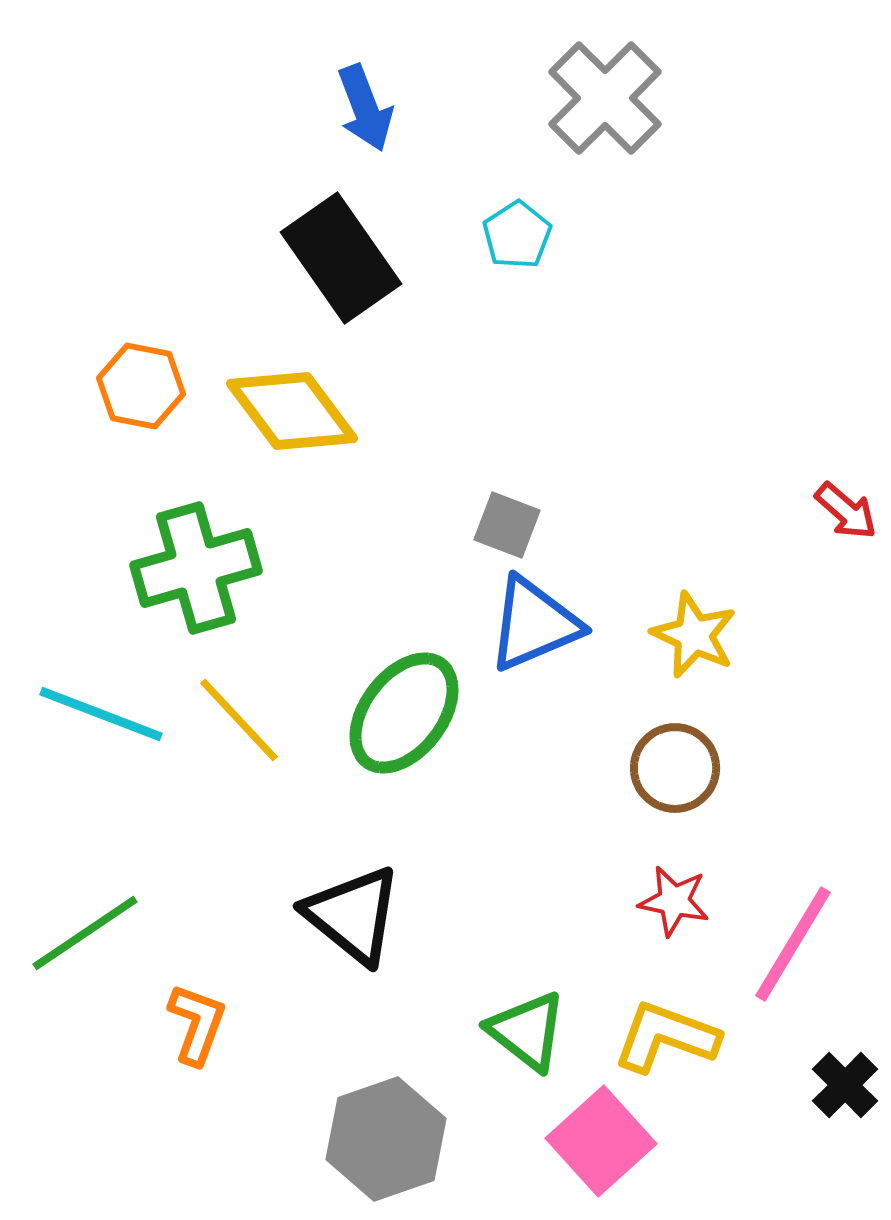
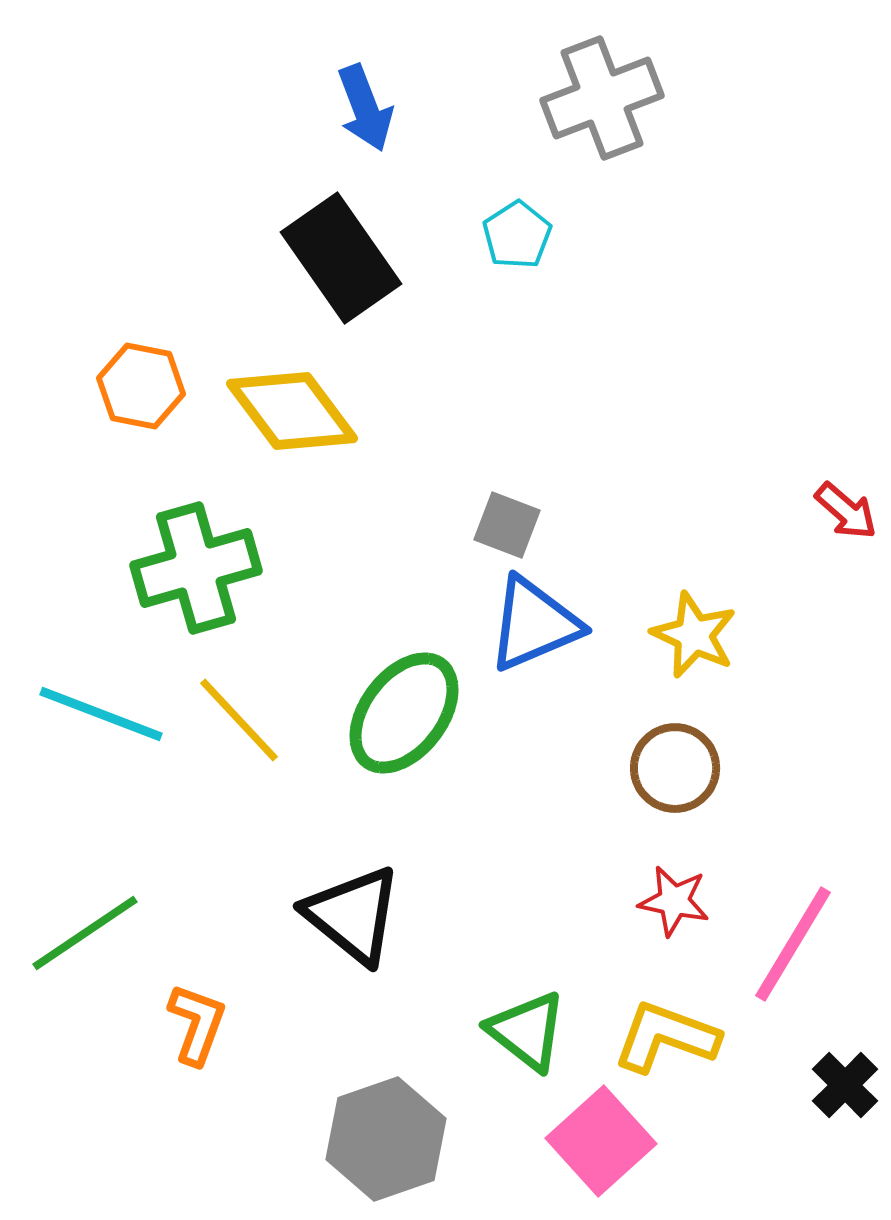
gray cross: moved 3 px left; rotated 24 degrees clockwise
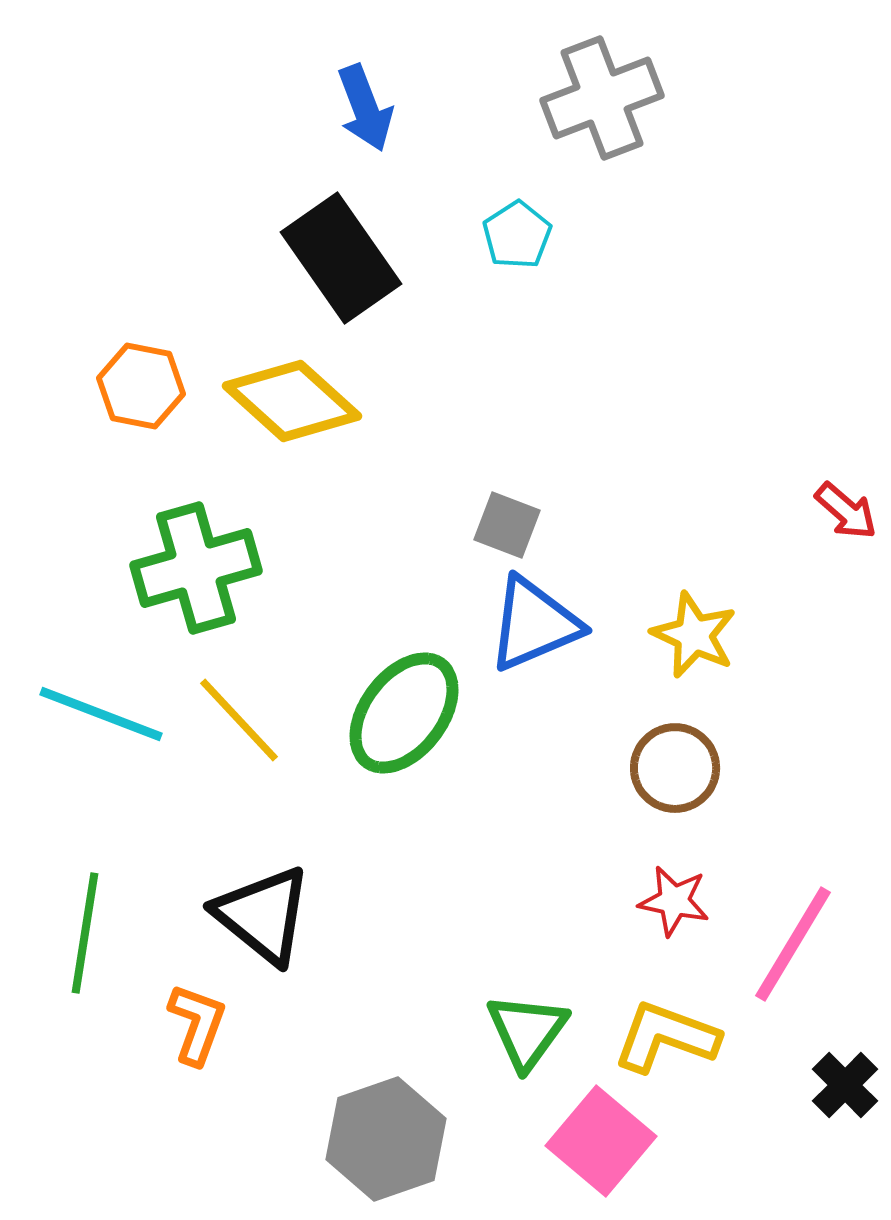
yellow diamond: moved 10 px up; rotated 11 degrees counterclockwise
black triangle: moved 90 px left
green line: rotated 47 degrees counterclockwise
green triangle: rotated 28 degrees clockwise
pink square: rotated 8 degrees counterclockwise
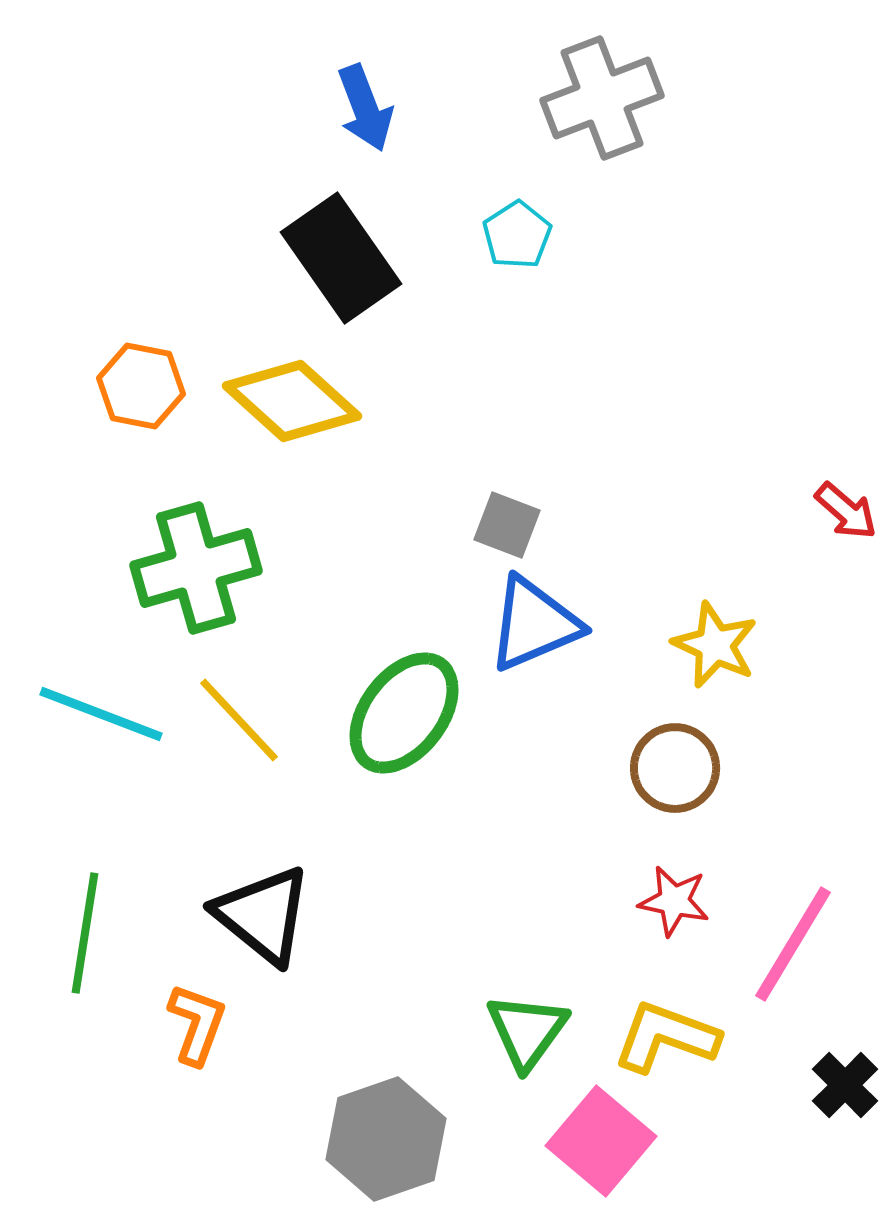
yellow star: moved 21 px right, 10 px down
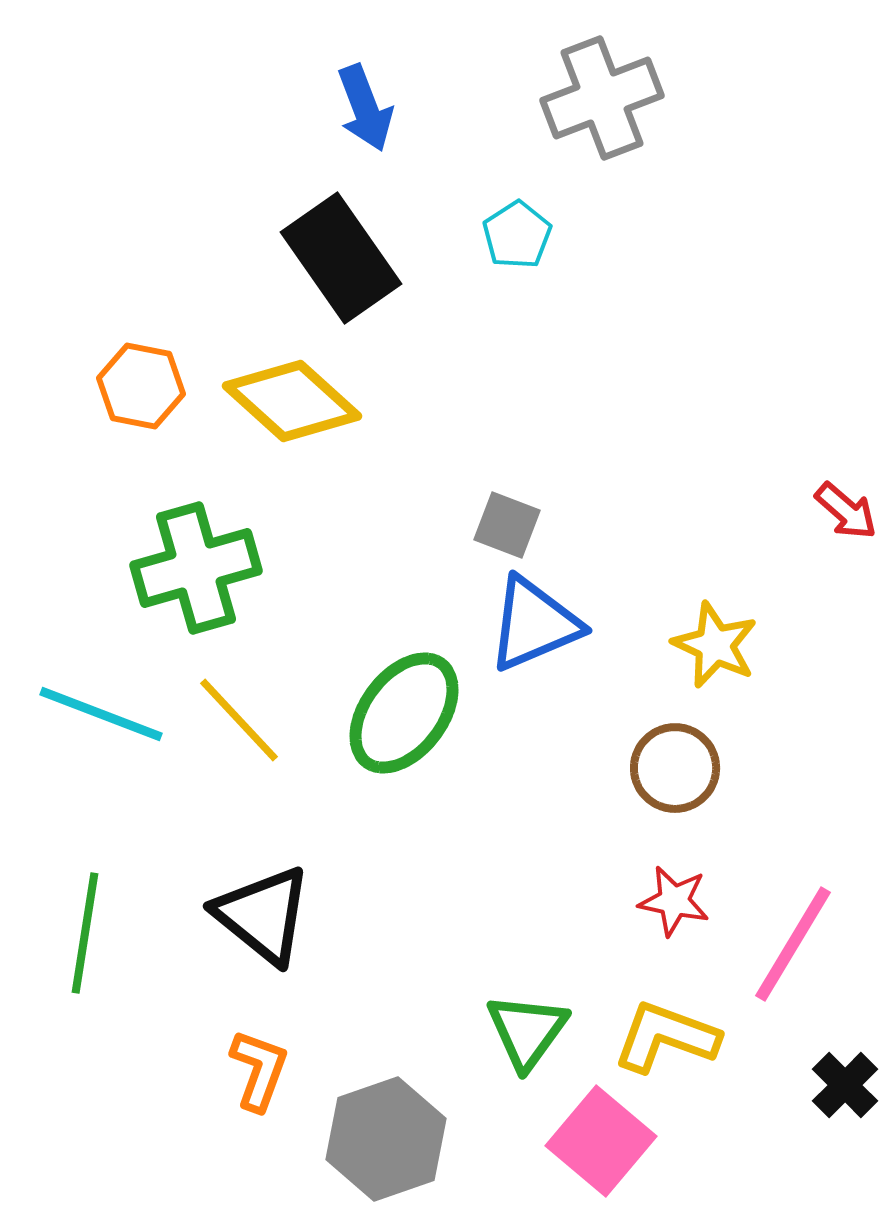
orange L-shape: moved 62 px right, 46 px down
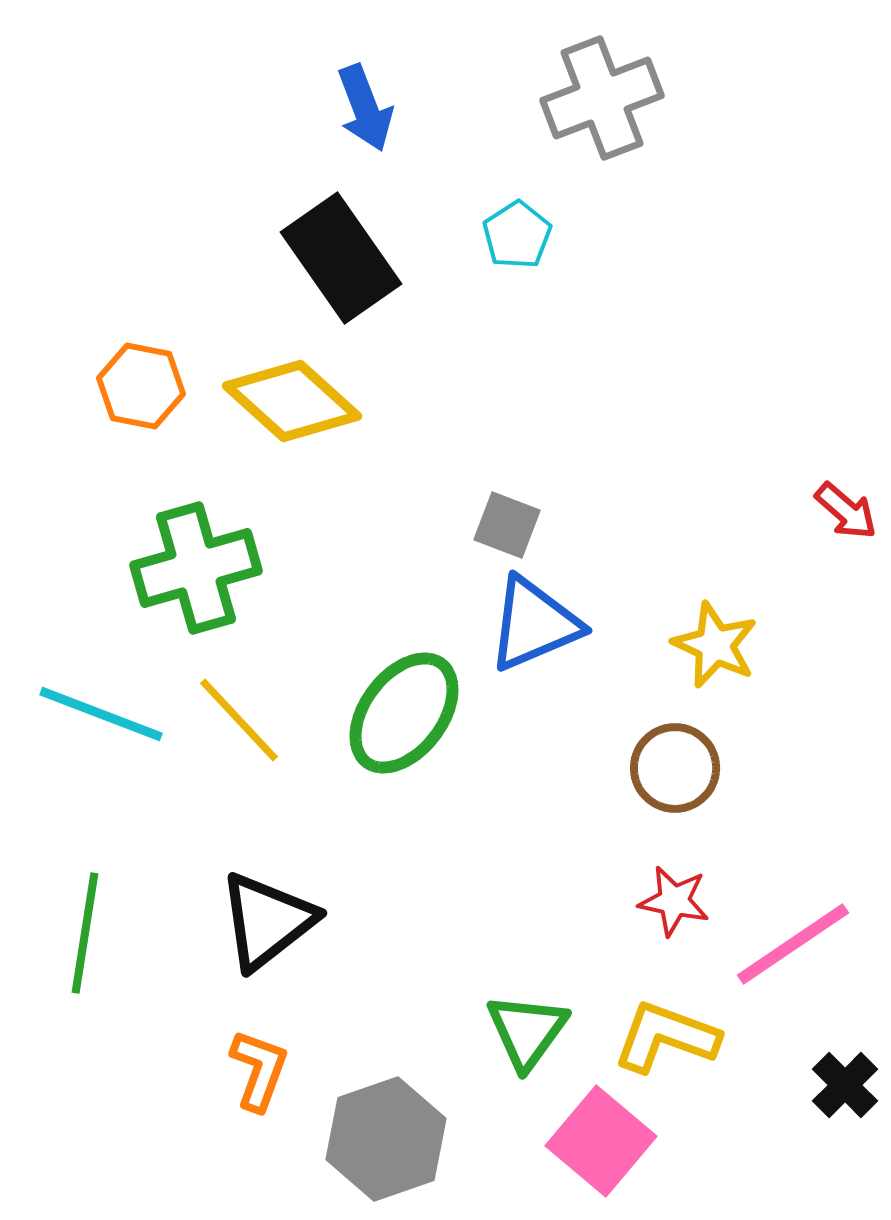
black triangle: moved 4 px right, 6 px down; rotated 43 degrees clockwise
pink line: rotated 25 degrees clockwise
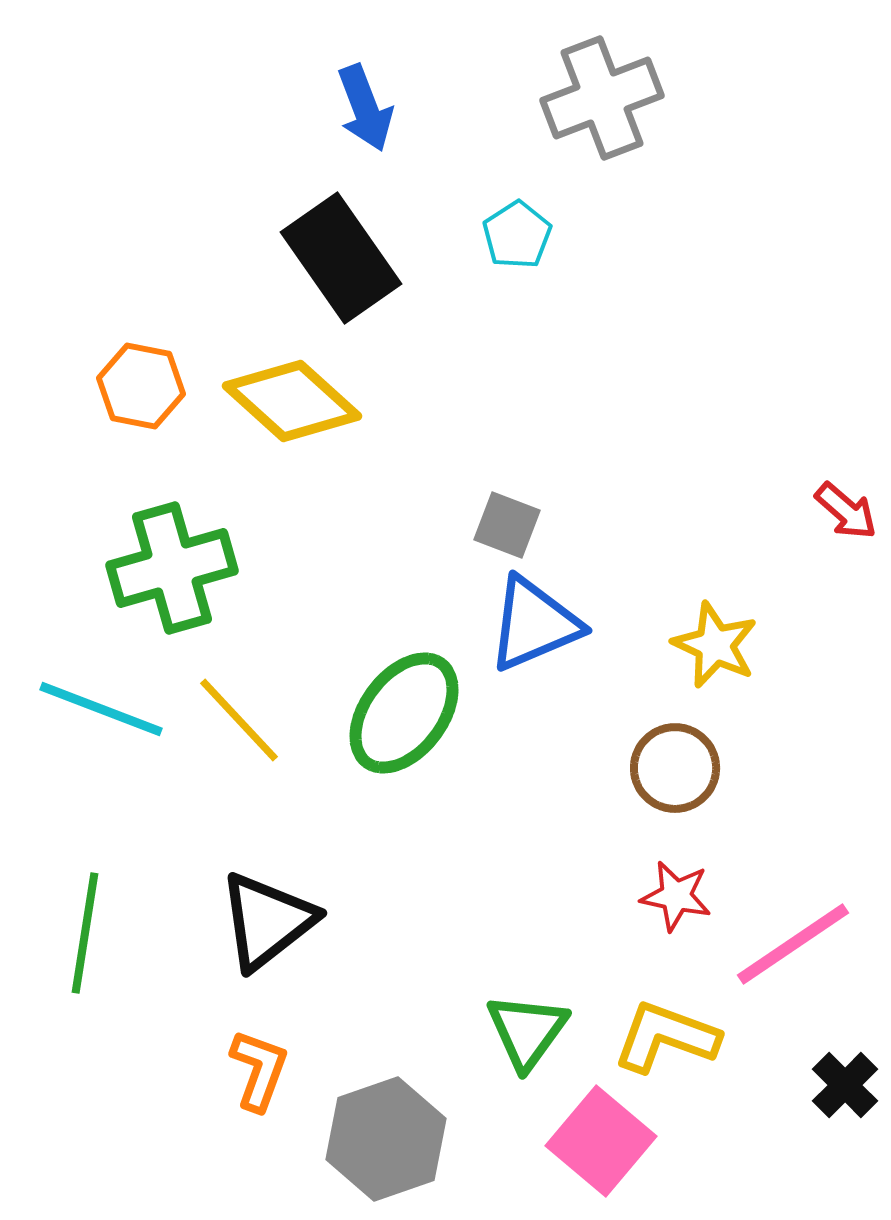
green cross: moved 24 px left
cyan line: moved 5 px up
red star: moved 2 px right, 5 px up
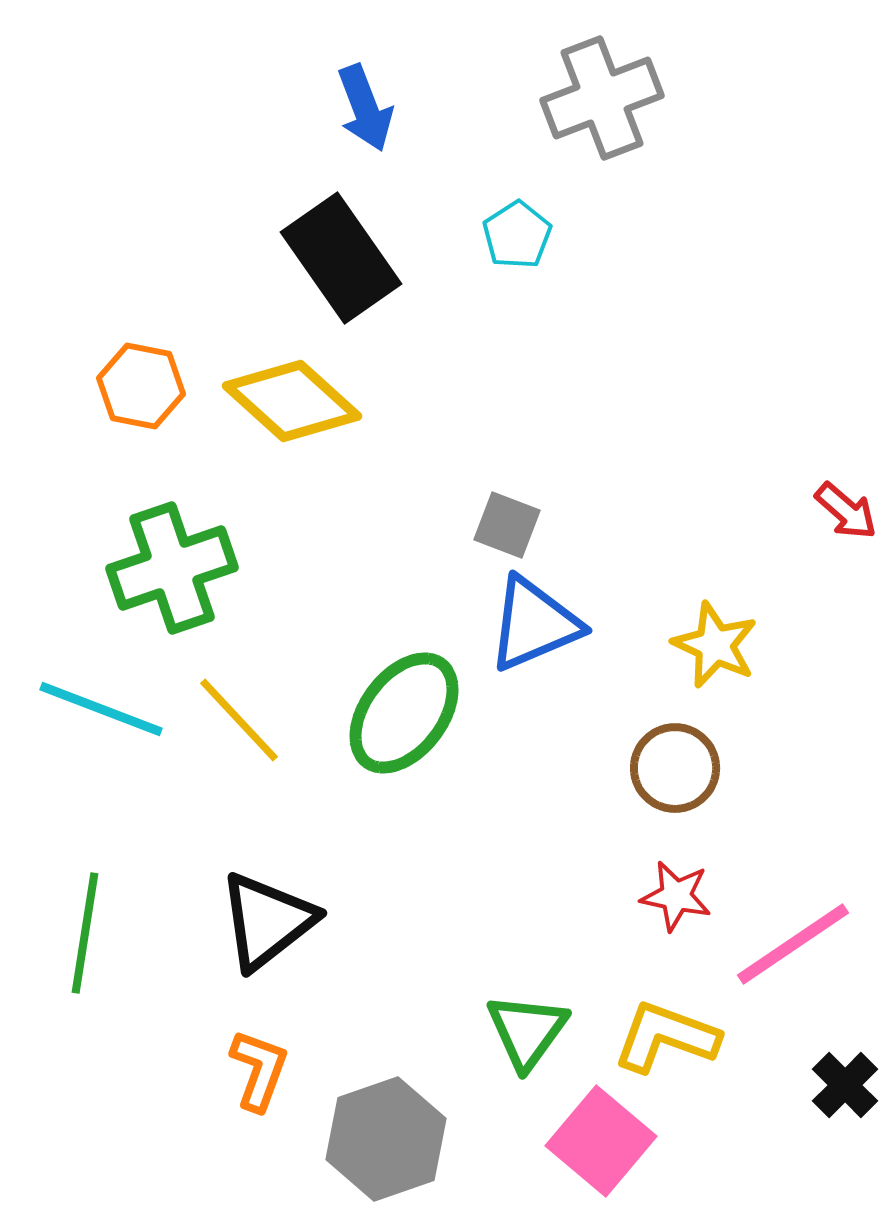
green cross: rotated 3 degrees counterclockwise
